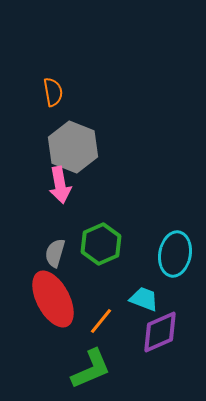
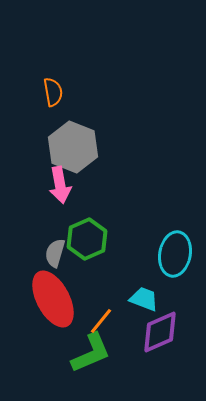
green hexagon: moved 14 px left, 5 px up
green L-shape: moved 16 px up
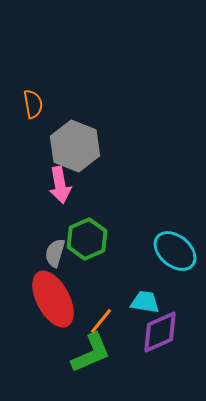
orange semicircle: moved 20 px left, 12 px down
gray hexagon: moved 2 px right, 1 px up
cyan ellipse: moved 3 px up; rotated 60 degrees counterclockwise
cyan trapezoid: moved 1 px right, 3 px down; rotated 12 degrees counterclockwise
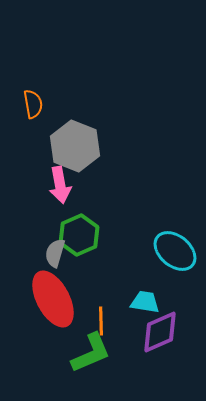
green hexagon: moved 8 px left, 4 px up
orange line: rotated 40 degrees counterclockwise
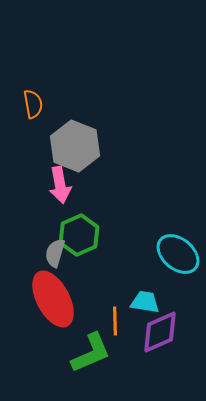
cyan ellipse: moved 3 px right, 3 px down
orange line: moved 14 px right
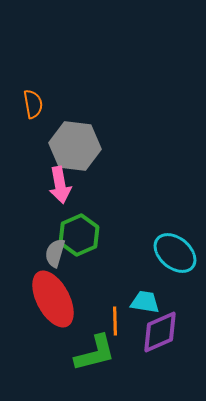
gray hexagon: rotated 15 degrees counterclockwise
cyan ellipse: moved 3 px left, 1 px up
green L-shape: moved 4 px right; rotated 9 degrees clockwise
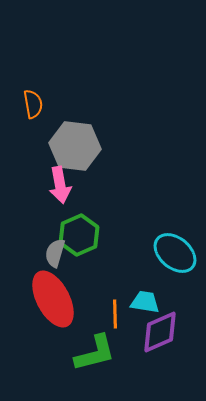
orange line: moved 7 px up
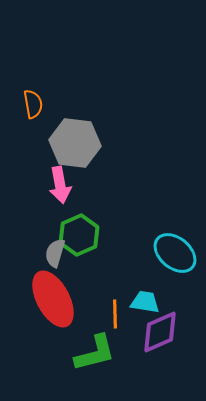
gray hexagon: moved 3 px up
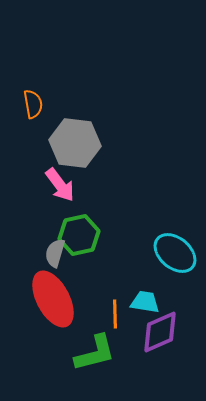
pink arrow: rotated 27 degrees counterclockwise
green hexagon: rotated 12 degrees clockwise
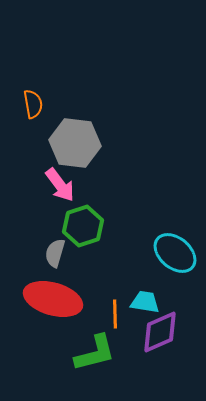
green hexagon: moved 4 px right, 9 px up; rotated 6 degrees counterclockwise
red ellipse: rotated 46 degrees counterclockwise
